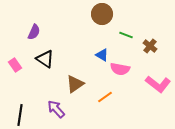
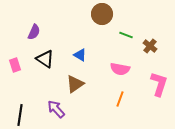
blue triangle: moved 22 px left
pink rectangle: rotated 16 degrees clockwise
pink L-shape: moved 1 px right; rotated 110 degrees counterclockwise
orange line: moved 15 px right, 2 px down; rotated 35 degrees counterclockwise
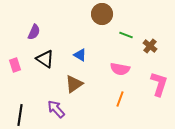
brown triangle: moved 1 px left
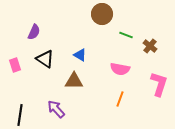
brown triangle: moved 3 px up; rotated 36 degrees clockwise
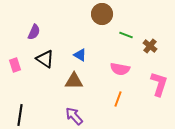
orange line: moved 2 px left
purple arrow: moved 18 px right, 7 px down
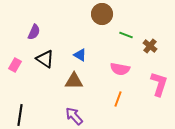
pink rectangle: rotated 48 degrees clockwise
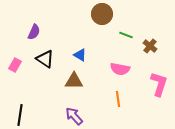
orange line: rotated 28 degrees counterclockwise
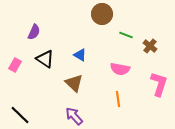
brown triangle: moved 2 px down; rotated 42 degrees clockwise
black line: rotated 55 degrees counterclockwise
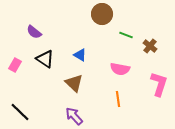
purple semicircle: rotated 105 degrees clockwise
black line: moved 3 px up
